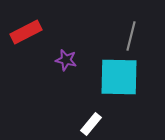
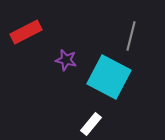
cyan square: moved 10 px left; rotated 27 degrees clockwise
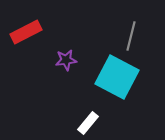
purple star: rotated 20 degrees counterclockwise
cyan square: moved 8 px right
white rectangle: moved 3 px left, 1 px up
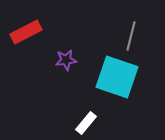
cyan square: rotated 9 degrees counterclockwise
white rectangle: moved 2 px left
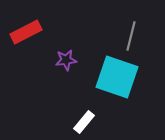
white rectangle: moved 2 px left, 1 px up
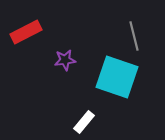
gray line: moved 3 px right; rotated 28 degrees counterclockwise
purple star: moved 1 px left
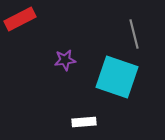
red rectangle: moved 6 px left, 13 px up
gray line: moved 2 px up
white rectangle: rotated 45 degrees clockwise
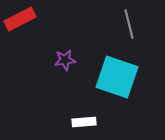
gray line: moved 5 px left, 10 px up
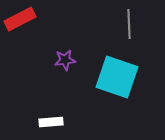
gray line: rotated 12 degrees clockwise
white rectangle: moved 33 px left
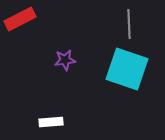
cyan square: moved 10 px right, 8 px up
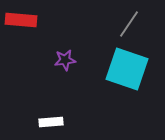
red rectangle: moved 1 px right, 1 px down; rotated 32 degrees clockwise
gray line: rotated 36 degrees clockwise
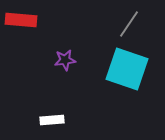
white rectangle: moved 1 px right, 2 px up
